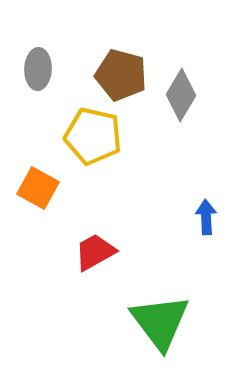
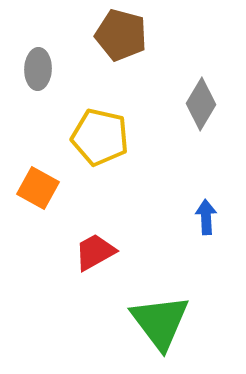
brown pentagon: moved 40 px up
gray diamond: moved 20 px right, 9 px down
yellow pentagon: moved 7 px right, 1 px down
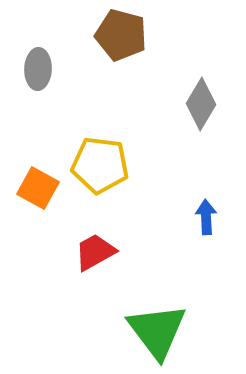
yellow pentagon: moved 28 px down; rotated 6 degrees counterclockwise
green triangle: moved 3 px left, 9 px down
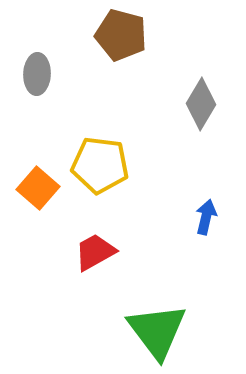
gray ellipse: moved 1 px left, 5 px down
orange square: rotated 12 degrees clockwise
blue arrow: rotated 16 degrees clockwise
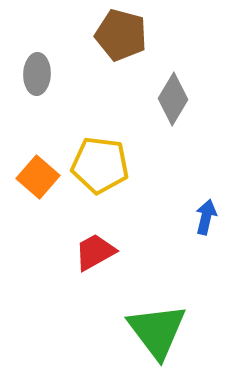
gray diamond: moved 28 px left, 5 px up
orange square: moved 11 px up
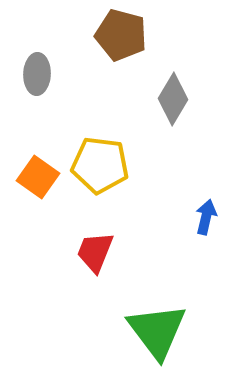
orange square: rotated 6 degrees counterclockwise
red trapezoid: rotated 39 degrees counterclockwise
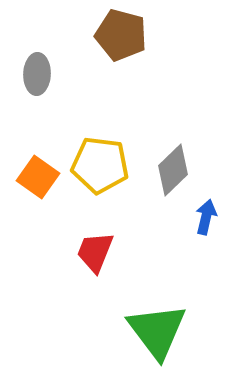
gray diamond: moved 71 px down; rotated 15 degrees clockwise
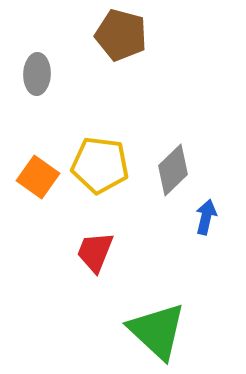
green triangle: rotated 10 degrees counterclockwise
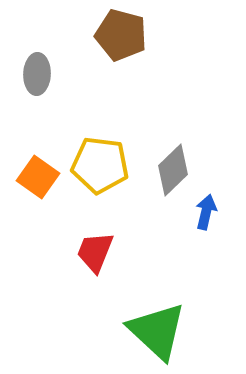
blue arrow: moved 5 px up
